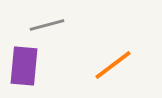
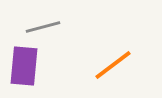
gray line: moved 4 px left, 2 px down
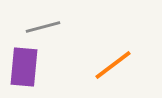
purple rectangle: moved 1 px down
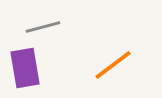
purple rectangle: moved 1 px right, 1 px down; rotated 15 degrees counterclockwise
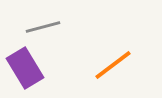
purple rectangle: rotated 21 degrees counterclockwise
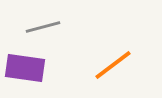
purple rectangle: rotated 51 degrees counterclockwise
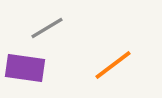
gray line: moved 4 px right, 1 px down; rotated 16 degrees counterclockwise
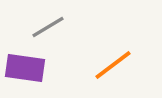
gray line: moved 1 px right, 1 px up
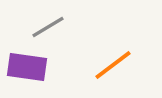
purple rectangle: moved 2 px right, 1 px up
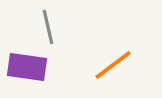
gray line: rotated 72 degrees counterclockwise
